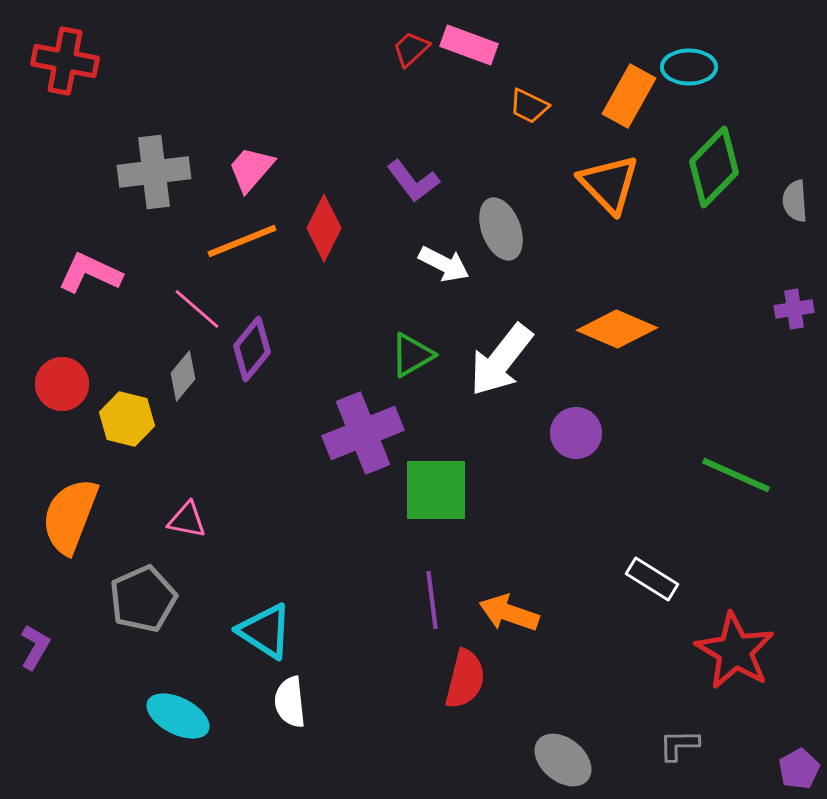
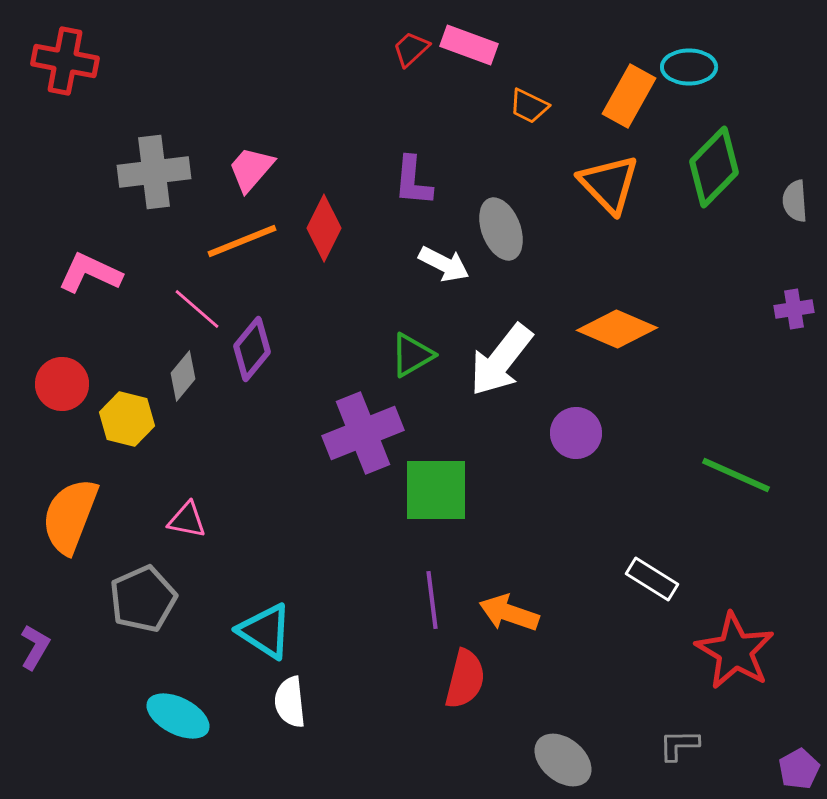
purple L-shape at (413, 181): rotated 42 degrees clockwise
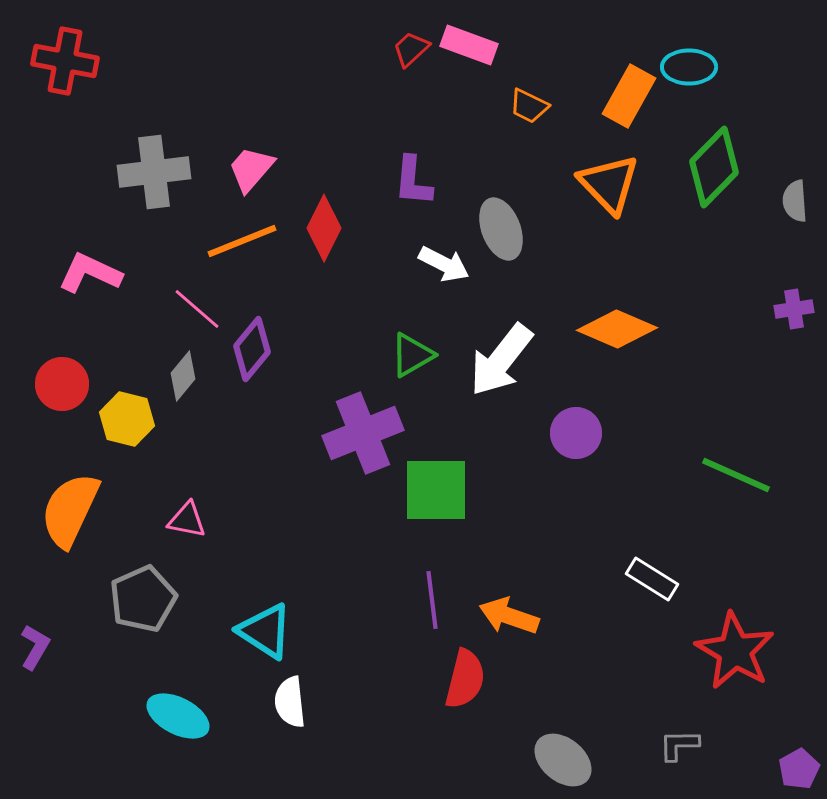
orange semicircle at (70, 516): moved 6 px up; rotated 4 degrees clockwise
orange arrow at (509, 613): moved 3 px down
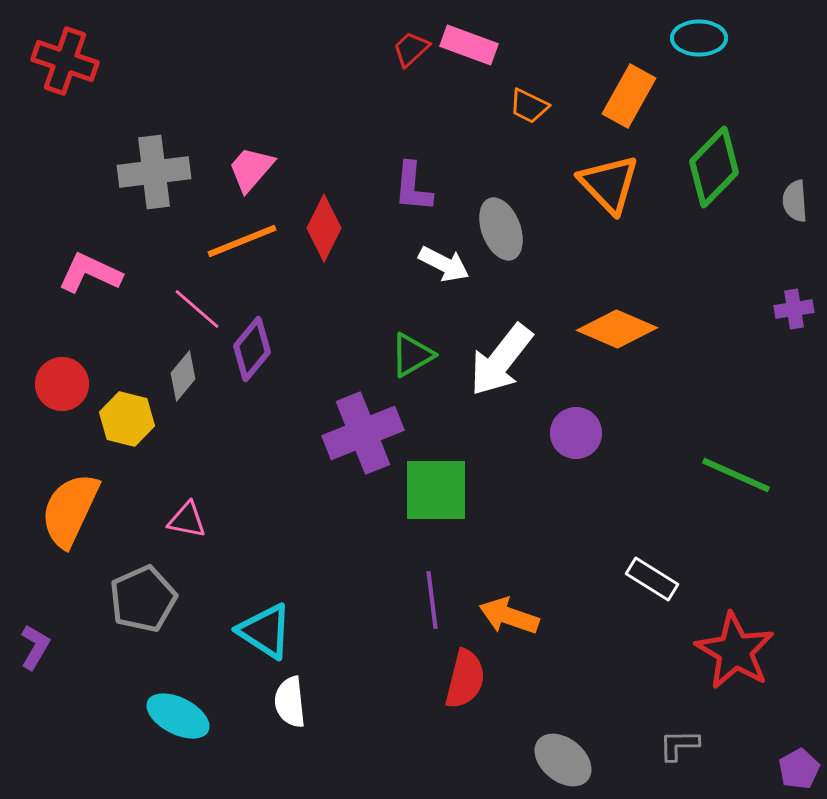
red cross at (65, 61): rotated 8 degrees clockwise
cyan ellipse at (689, 67): moved 10 px right, 29 px up
purple L-shape at (413, 181): moved 6 px down
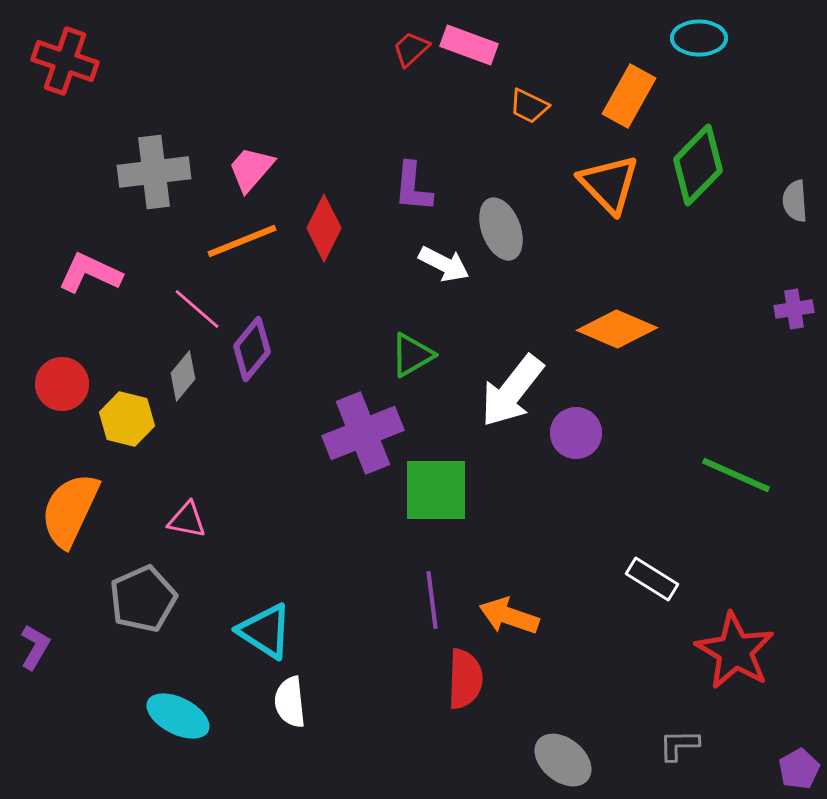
green diamond at (714, 167): moved 16 px left, 2 px up
white arrow at (501, 360): moved 11 px right, 31 px down
red semicircle at (465, 679): rotated 12 degrees counterclockwise
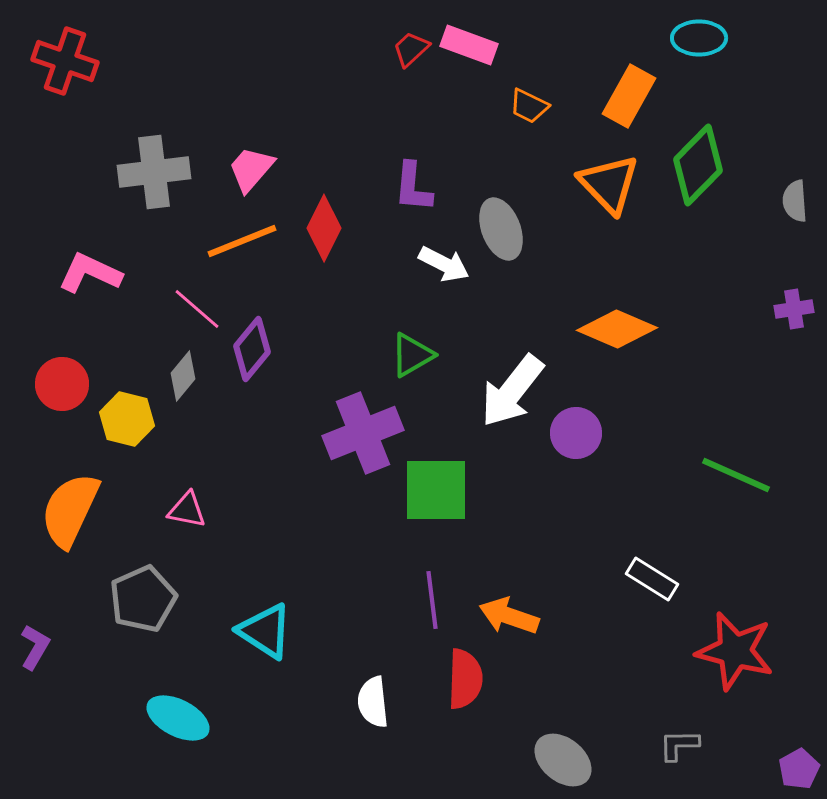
pink triangle at (187, 520): moved 10 px up
red star at (735, 651): rotated 16 degrees counterclockwise
white semicircle at (290, 702): moved 83 px right
cyan ellipse at (178, 716): moved 2 px down
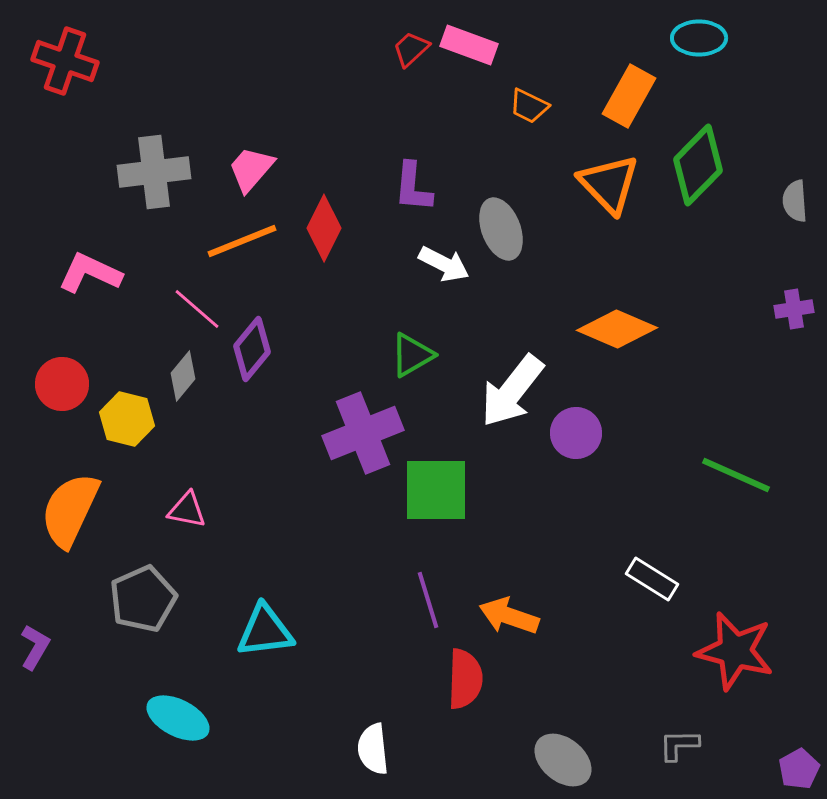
purple line at (432, 600): moved 4 px left; rotated 10 degrees counterclockwise
cyan triangle at (265, 631): rotated 40 degrees counterclockwise
white semicircle at (373, 702): moved 47 px down
